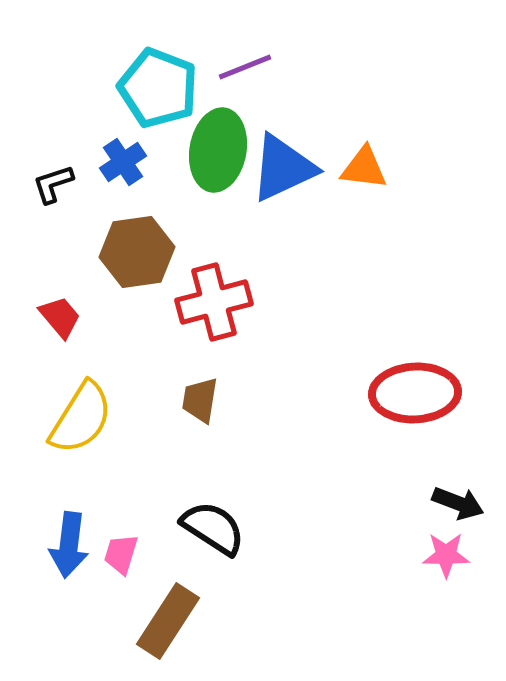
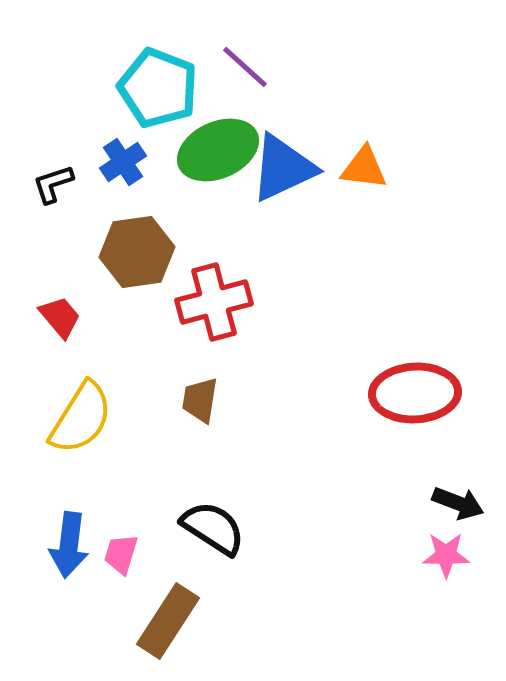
purple line: rotated 64 degrees clockwise
green ellipse: rotated 56 degrees clockwise
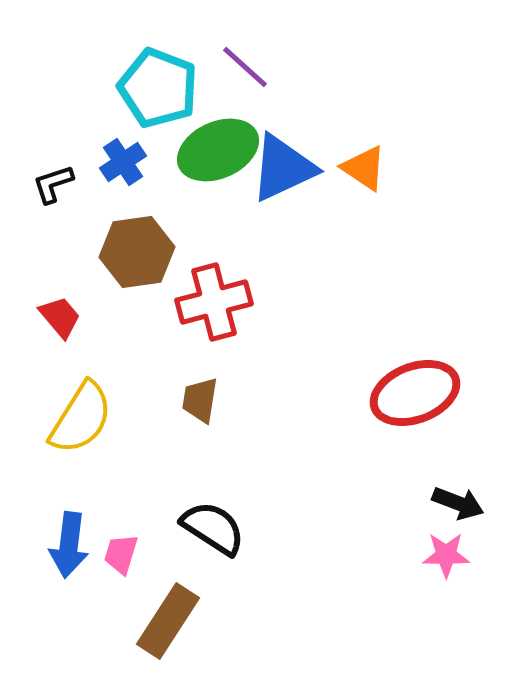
orange triangle: rotated 27 degrees clockwise
red ellipse: rotated 18 degrees counterclockwise
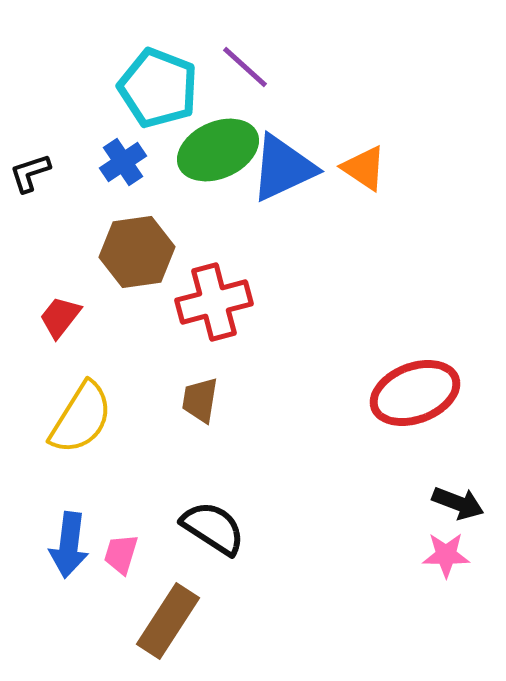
black L-shape: moved 23 px left, 11 px up
red trapezoid: rotated 102 degrees counterclockwise
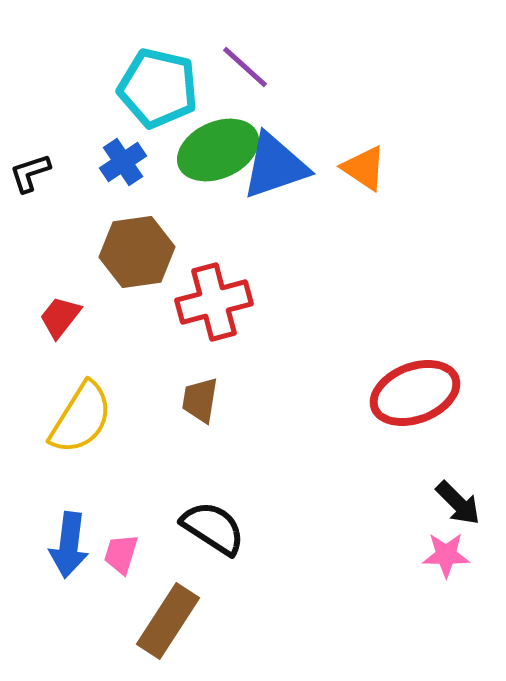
cyan pentagon: rotated 8 degrees counterclockwise
blue triangle: moved 8 px left, 2 px up; rotated 6 degrees clockwise
black arrow: rotated 24 degrees clockwise
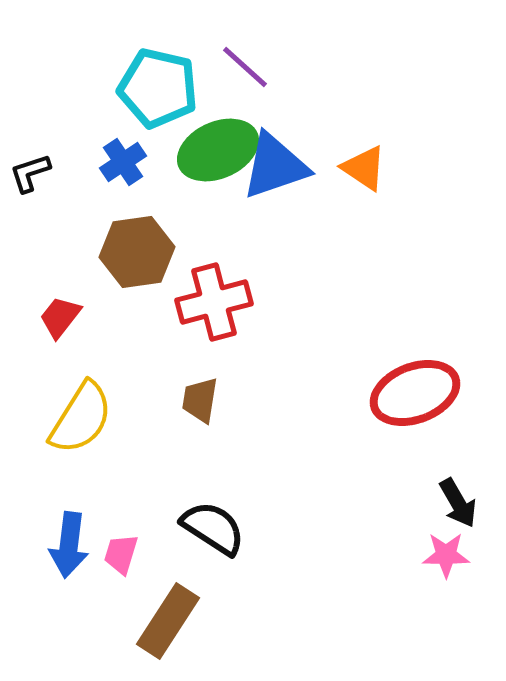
black arrow: rotated 15 degrees clockwise
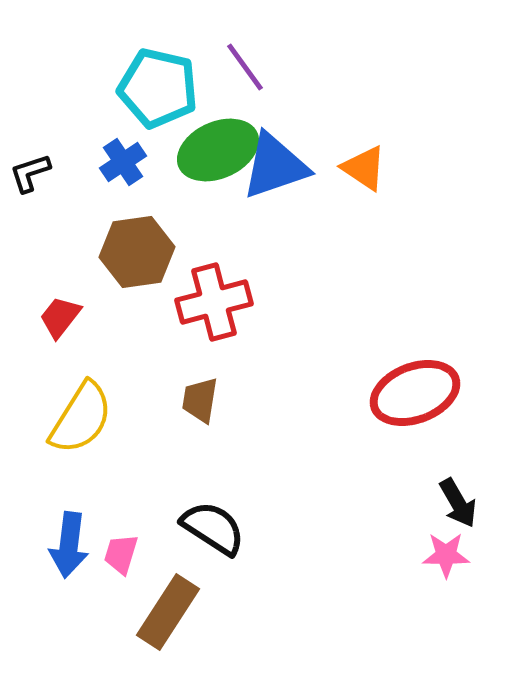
purple line: rotated 12 degrees clockwise
brown rectangle: moved 9 px up
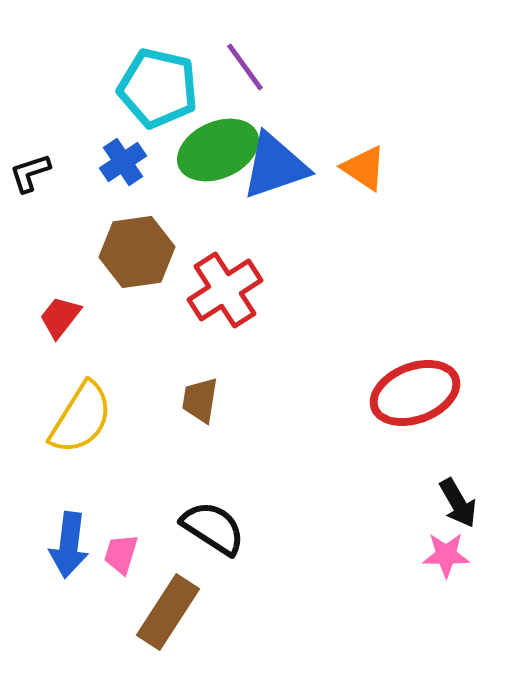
red cross: moved 11 px right, 12 px up; rotated 18 degrees counterclockwise
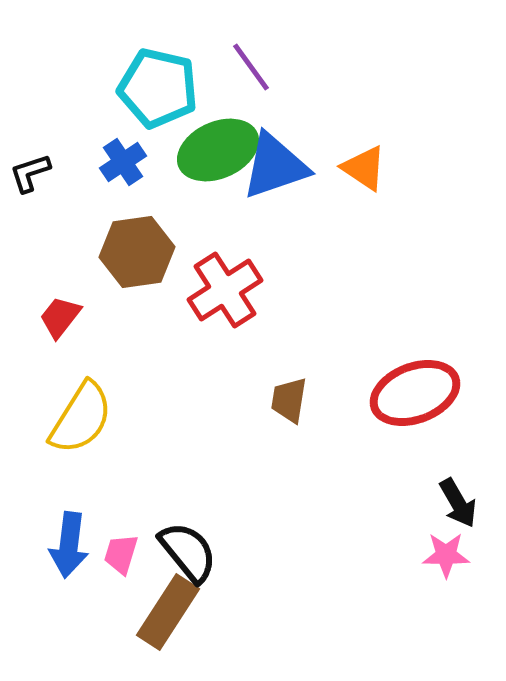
purple line: moved 6 px right
brown trapezoid: moved 89 px right
black semicircle: moved 25 px left, 24 px down; rotated 18 degrees clockwise
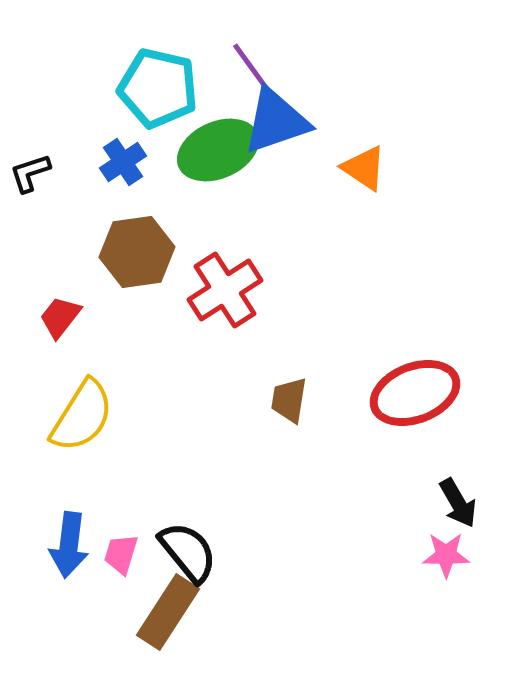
blue triangle: moved 1 px right, 45 px up
yellow semicircle: moved 1 px right, 2 px up
